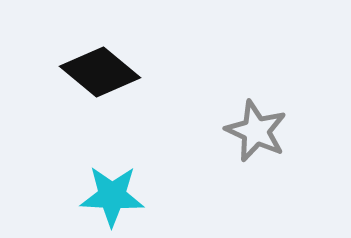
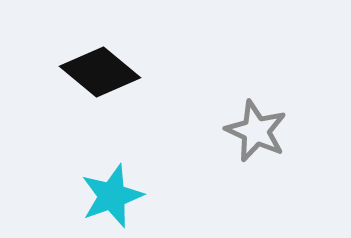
cyan star: rotated 22 degrees counterclockwise
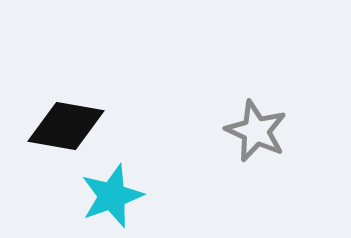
black diamond: moved 34 px left, 54 px down; rotated 30 degrees counterclockwise
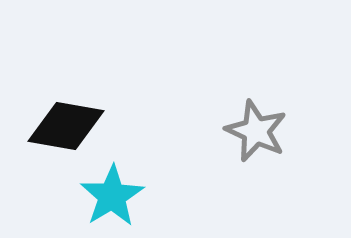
cyan star: rotated 12 degrees counterclockwise
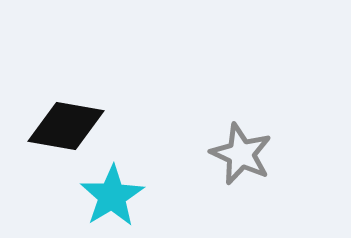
gray star: moved 15 px left, 23 px down
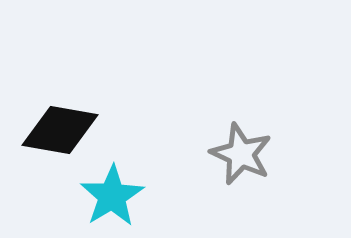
black diamond: moved 6 px left, 4 px down
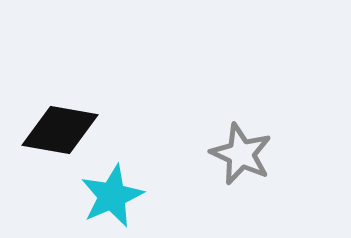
cyan star: rotated 8 degrees clockwise
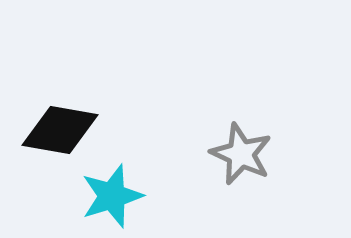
cyan star: rotated 6 degrees clockwise
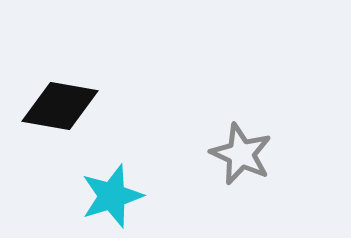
black diamond: moved 24 px up
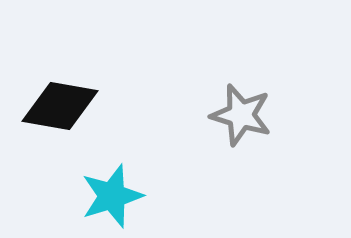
gray star: moved 39 px up; rotated 8 degrees counterclockwise
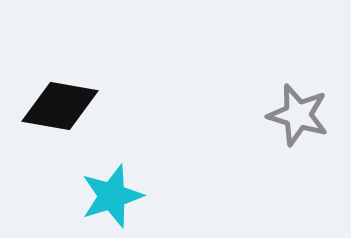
gray star: moved 57 px right
